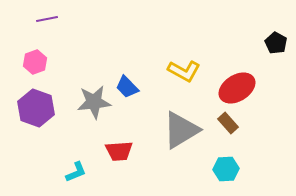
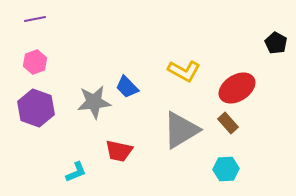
purple line: moved 12 px left
red trapezoid: rotated 16 degrees clockwise
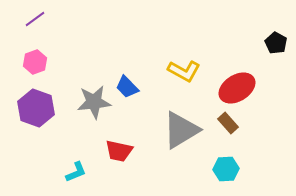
purple line: rotated 25 degrees counterclockwise
